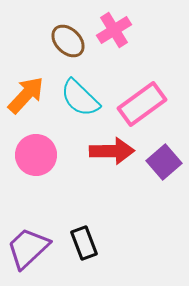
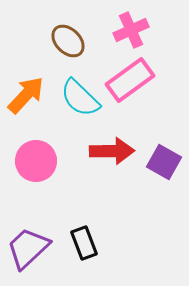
pink cross: moved 17 px right; rotated 8 degrees clockwise
pink rectangle: moved 12 px left, 24 px up
pink circle: moved 6 px down
purple square: rotated 20 degrees counterclockwise
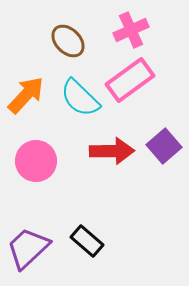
purple square: moved 16 px up; rotated 20 degrees clockwise
black rectangle: moved 3 px right, 2 px up; rotated 28 degrees counterclockwise
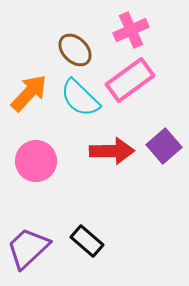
brown ellipse: moved 7 px right, 9 px down
orange arrow: moved 3 px right, 2 px up
